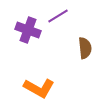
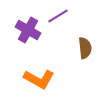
purple cross: rotated 10 degrees clockwise
orange L-shape: moved 9 px up
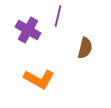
purple line: rotated 45 degrees counterclockwise
brown semicircle: rotated 20 degrees clockwise
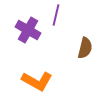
purple line: moved 2 px left, 1 px up
orange L-shape: moved 2 px left, 2 px down
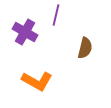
purple cross: moved 3 px left, 2 px down
